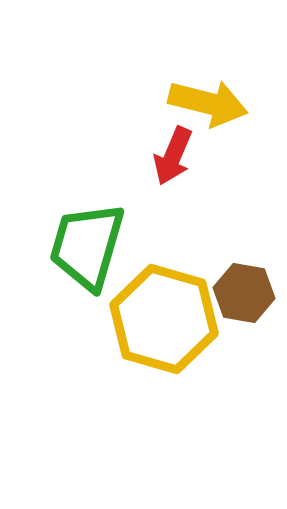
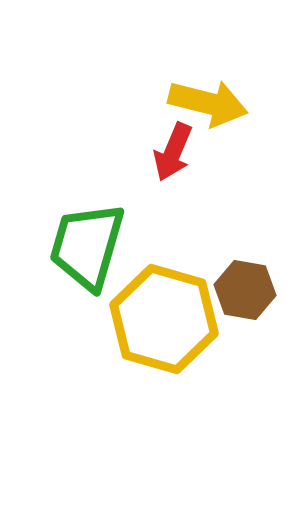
red arrow: moved 4 px up
brown hexagon: moved 1 px right, 3 px up
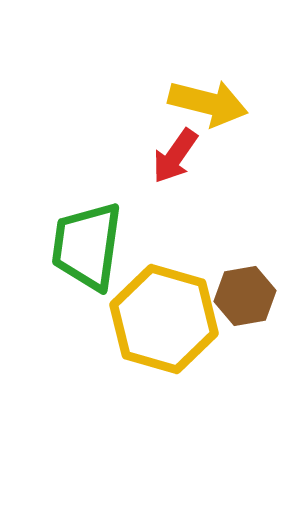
red arrow: moved 2 px right, 4 px down; rotated 12 degrees clockwise
green trapezoid: rotated 8 degrees counterclockwise
brown hexagon: moved 6 px down; rotated 20 degrees counterclockwise
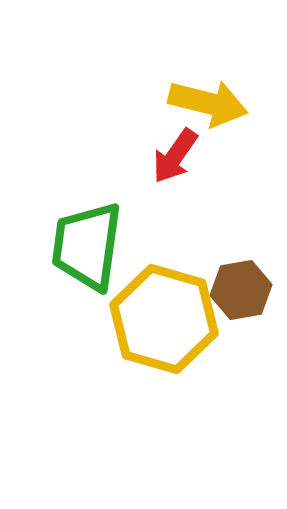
brown hexagon: moved 4 px left, 6 px up
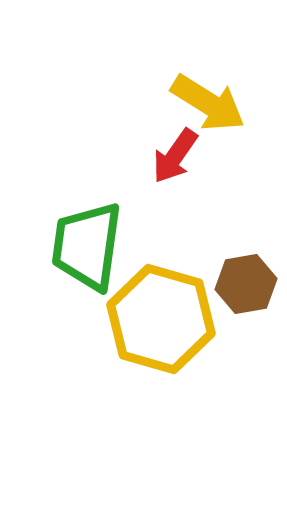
yellow arrow: rotated 18 degrees clockwise
brown hexagon: moved 5 px right, 6 px up
yellow hexagon: moved 3 px left
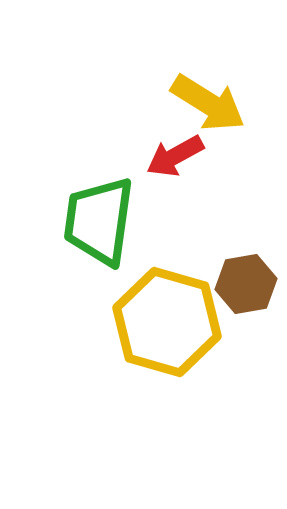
red arrow: rotated 26 degrees clockwise
green trapezoid: moved 12 px right, 25 px up
yellow hexagon: moved 6 px right, 3 px down
